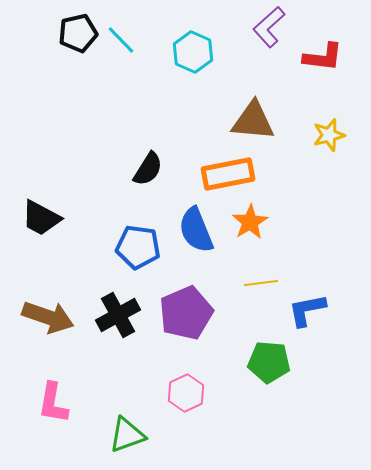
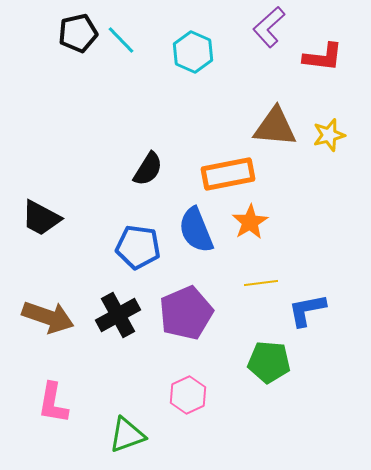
brown triangle: moved 22 px right, 6 px down
pink hexagon: moved 2 px right, 2 px down
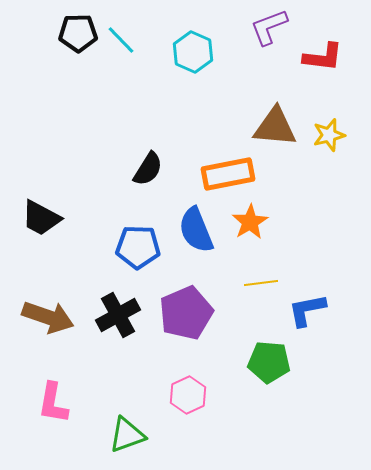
purple L-shape: rotated 21 degrees clockwise
black pentagon: rotated 12 degrees clockwise
blue pentagon: rotated 6 degrees counterclockwise
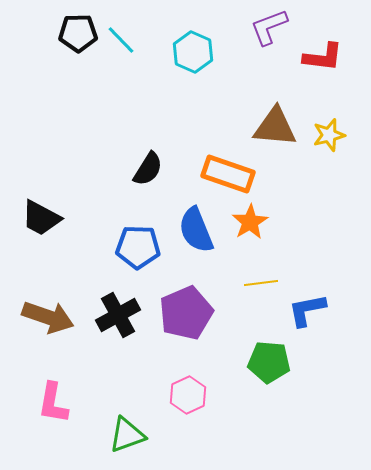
orange rectangle: rotated 30 degrees clockwise
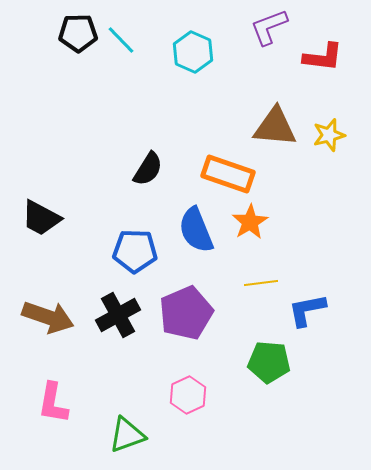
blue pentagon: moved 3 px left, 4 px down
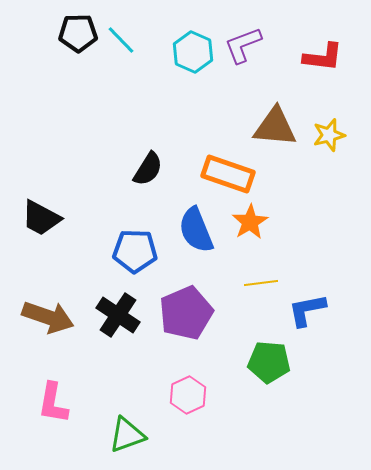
purple L-shape: moved 26 px left, 18 px down
black cross: rotated 27 degrees counterclockwise
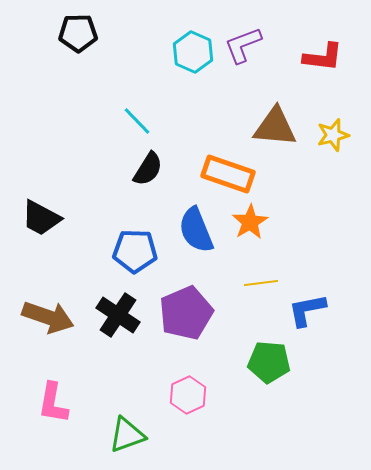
cyan line: moved 16 px right, 81 px down
yellow star: moved 4 px right
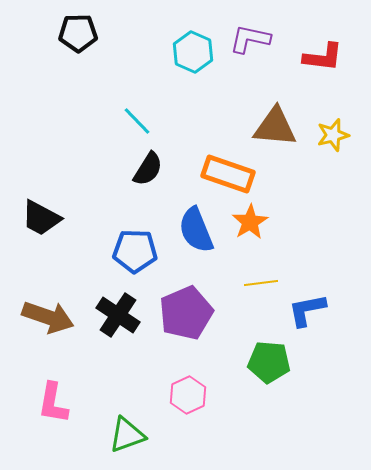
purple L-shape: moved 7 px right, 6 px up; rotated 33 degrees clockwise
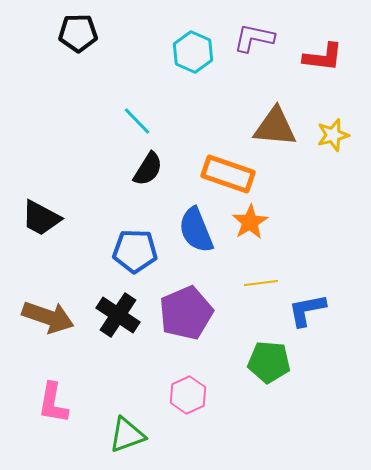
purple L-shape: moved 4 px right, 1 px up
